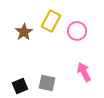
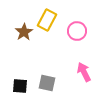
yellow rectangle: moved 4 px left, 1 px up
black square: rotated 28 degrees clockwise
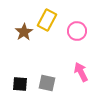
pink arrow: moved 3 px left
black square: moved 2 px up
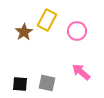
pink arrow: rotated 24 degrees counterclockwise
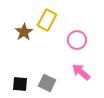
pink circle: moved 9 px down
gray square: rotated 12 degrees clockwise
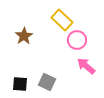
yellow rectangle: moved 15 px right; rotated 75 degrees counterclockwise
brown star: moved 4 px down
pink arrow: moved 5 px right, 6 px up
gray square: moved 1 px up
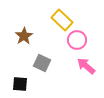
gray square: moved 5 px left, 19 px up
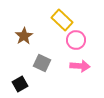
pink circle: moved 1 px left
pink arrow: moved 6 px left; rotated 144 degrees clockwise
black square: rotated 35 degrees counterclockwise
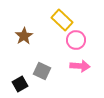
gray square: moved 8 px down
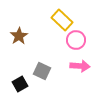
brown star: moved 5 px left
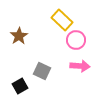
black square: moved 2 px down
